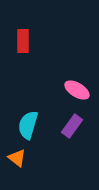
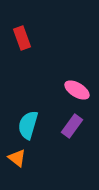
red rectangle: moved 1 px left, 3 px up; rotated 20 degrees counterclockwise
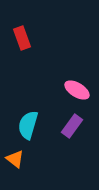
orange triangle: moved 2 px left, 1 px down
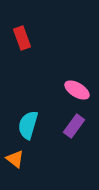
purple rectangle: moved 2 px right
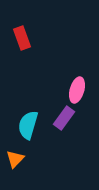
pink ellipse: rotated 75 degrees clockwise
purple rectangle: moved 10 px left, 8 px up
orange triangle: rotated 36 degrees clockwise
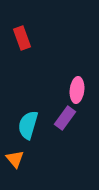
pink ellipse: rotated 10 degrees counterclockwise
purple rectangle: moved 1 px right
orange triangle: rotated 24 degrees counterclockwise
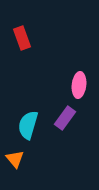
pink ellipse: moved 2 px right, 5 px up
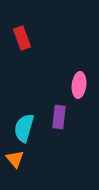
purple rectangle: moved 6 px left, 1 px up; rotated 30 degrees counterclockwise
cyan semicircle: moved 4 px left, 3 px down
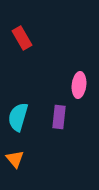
red rectangle: rotated 10 degrees counterclockwise
cyan semicircle: moved 6 px left, 11 px up
